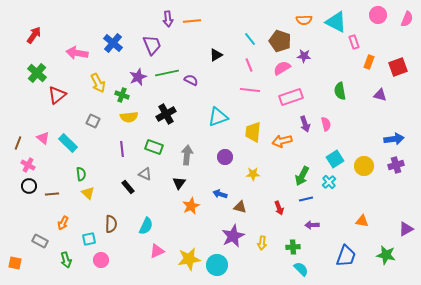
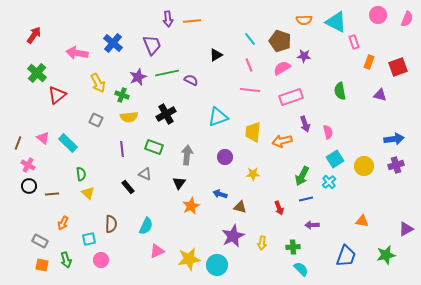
gray square at (93, 121): moved 3 px right, 1 px up
pink semicircle at (326, 124): moved 2 px right, 8 px down
green star at (386, 255): rotated 24 degrees counterclockwise
orange square at (15, 263): moved 27 px right, 2 px down
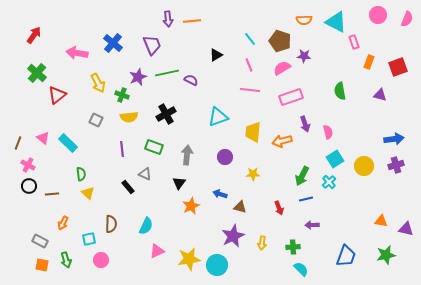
orange triangle at (362, 221): moved 19 px right
purple triangle at (406, 229): rotated 42 degrees clockwise
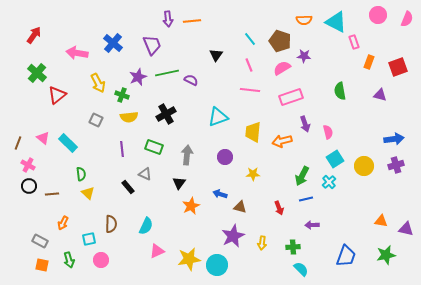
black triangle at (216, 55): rotated 24 degrees counterclockwise
green arrow at (66, 260): moved 3 px right
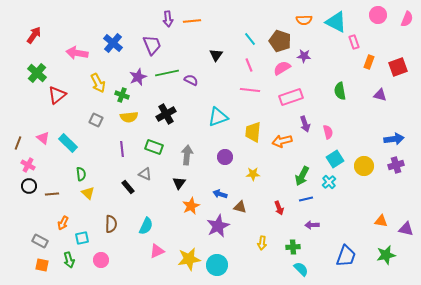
purple star at (233, 236): moved 15 px left, 10 px up
cyan square at (89, 239): moved 7 px left, 1 px up
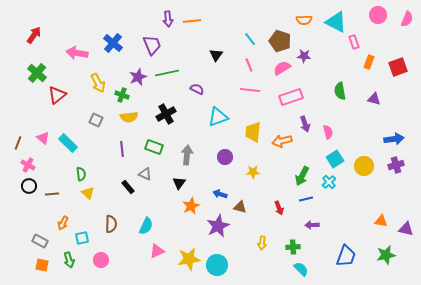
purple semicircle at (191, 80): moved 6 px right, 9 px down
purple triangle at (380, 95): moved 6 px left, 4 px down
yellow star at (253, 174): moved 2 px up
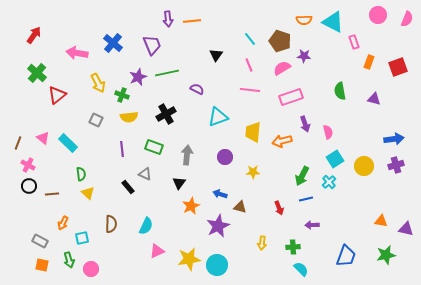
cyan triangle at (336, 22): moved 3 px left
pink circle at (101, 260): moved 10 px left, 9 px down
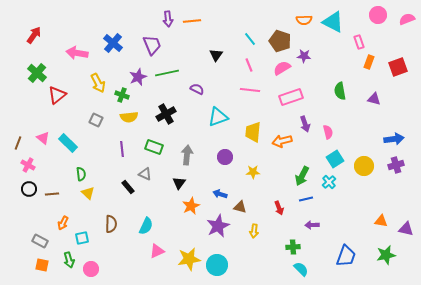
pink semicircle at (407, 19): rotated 133 degrees counterclockwise
pink rectangle at (354, 42): moved 5 px right
black circle at (29, 186): moved 3 px down
yellow arrow at (262, 243): moved 8 px left, 12 px up
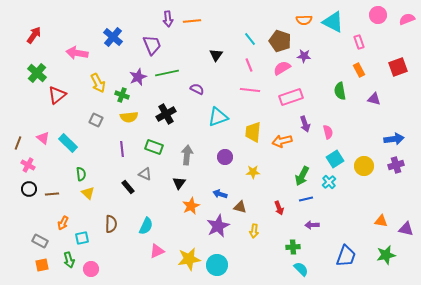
blue cross at (113, 43): moved 6 px up
orange rectangle at (369, 62): moved 10 px left, 8 px down; rotated 48 degrees counterclockwise
orange square at (42, 265): rotated 24 degrees counterclockwise
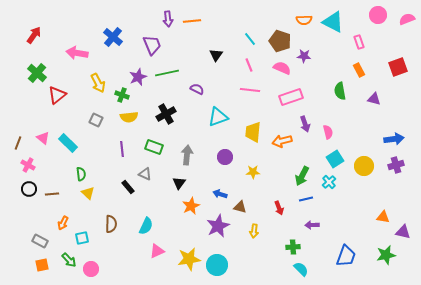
pink semicircle at (282, 68): rotated 54 degrees clockwise
orange triangle at (381, 221): moved 2 px right, 4 px up
purple triangle at (406, 229): moved 3 px left, 3 px down
green arrow at (69, 260): rotated 28 degrees counterclockwise
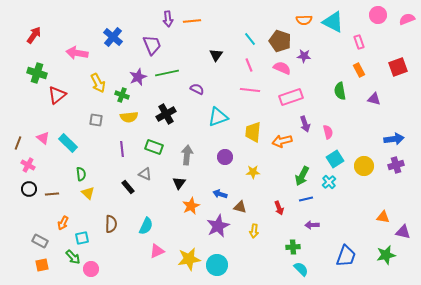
green cross at (37, 73): rotated 24 degrees counterclockwise
gray square at (96, 120): rotated 16 degrees counterclockwise
green arrow at (69, 260): moved 4 px right, 3 px up
